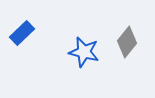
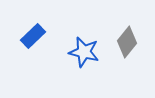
blue rectangle: moved 11 px right, 3 px down
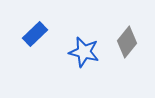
blue rectangle: moved 2 px right, 2 px up
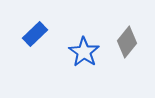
blue star: rotated 20 degrees clockwise
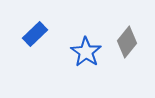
blue star: moved 2 px right
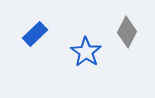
gray diamond: moved 10 px up; rotated 12 degrees counterclockwise
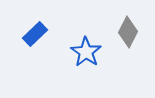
gray diamond: moved 1 px right
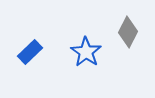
blue rectangle: moved 5 px left, 18 px down
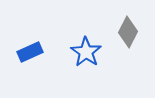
blue rectangle: rotated 20 degrees clockwise
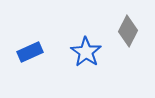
gray diamond: moved 1 px up
